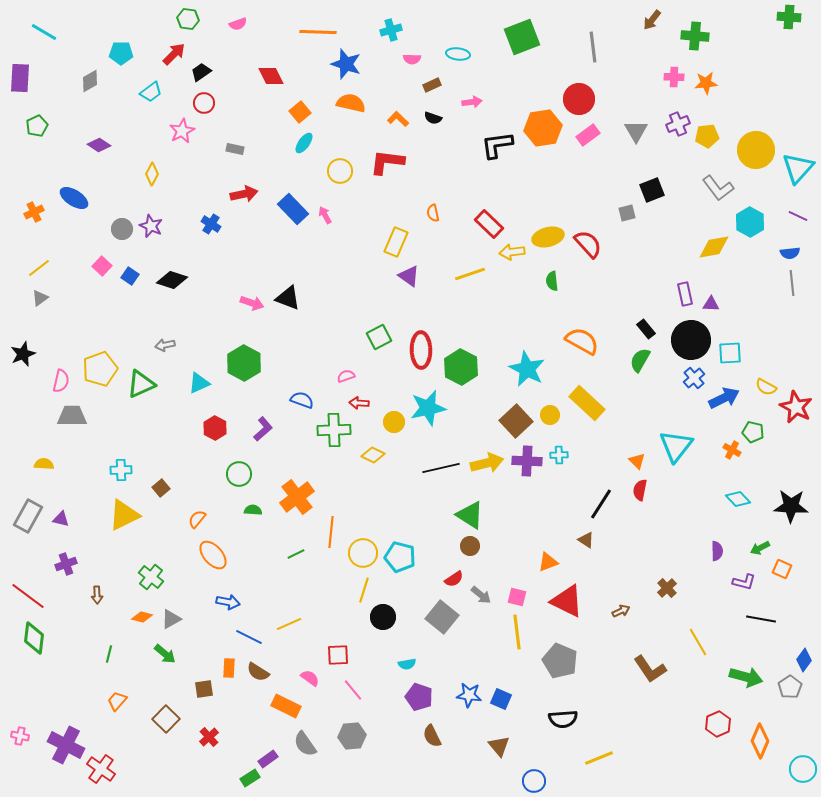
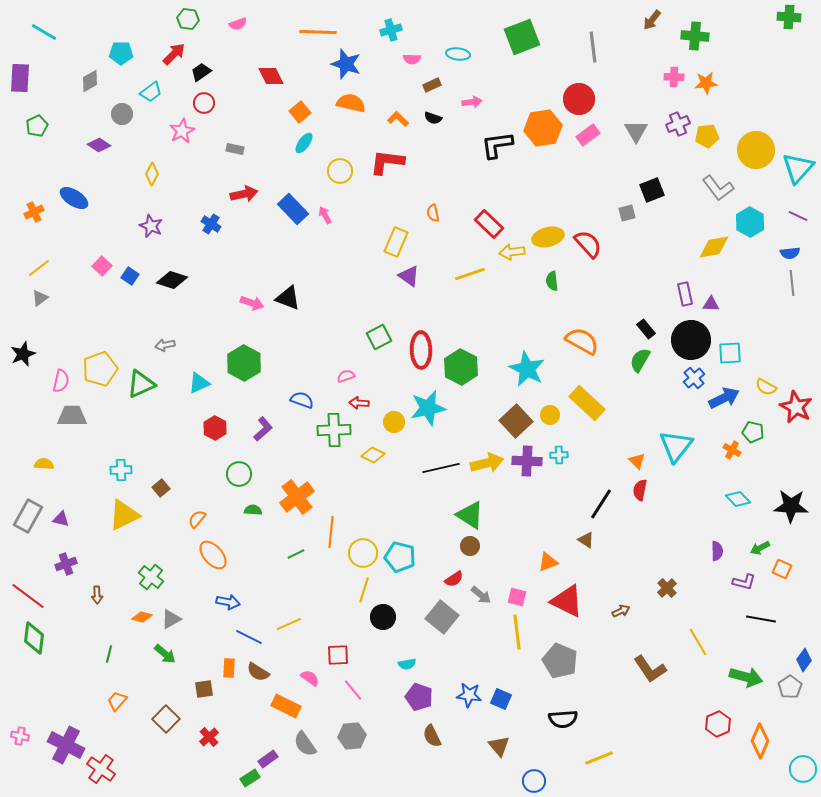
gray circle at (122, 229): moved 115 px up
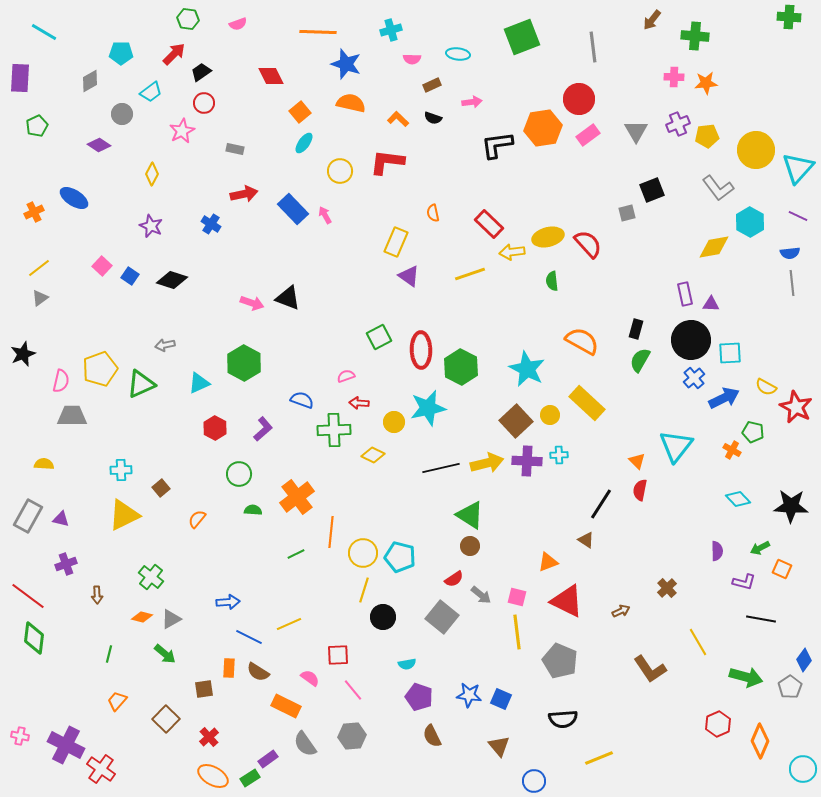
black rectangle at (646, 329): moved 10 px left; rotated 54 degrees clockwise
orange ellipse at (213, 555): moved 221 px down; rotated 20 degrees counterclockwise
blue arrow at (228, 602): rotated 15 degrees counterclockwise
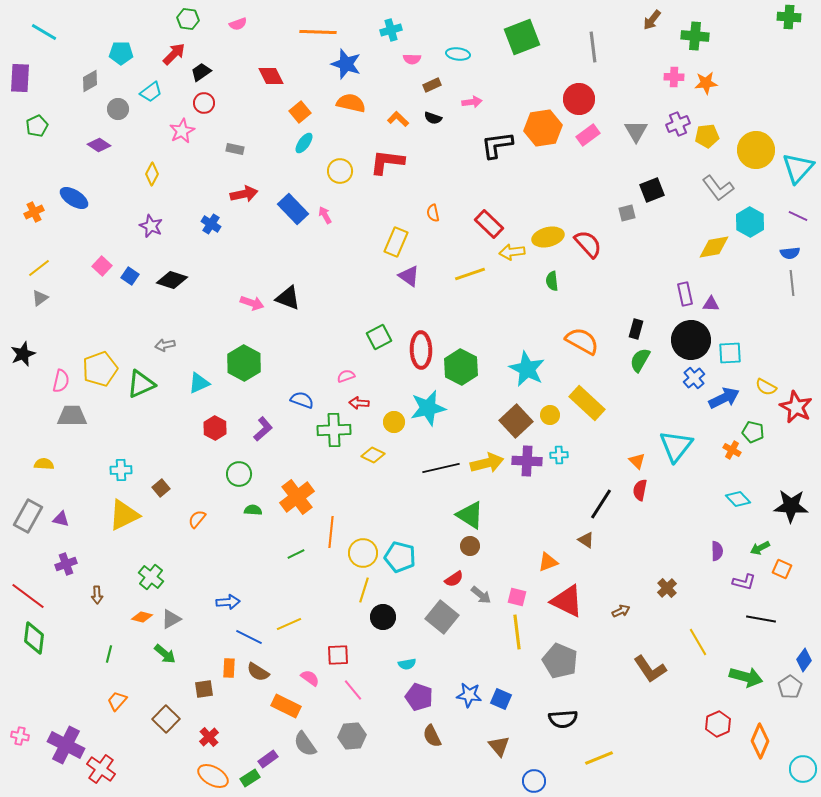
gray circle at (122, 114): moved 4 px left, 5 px up
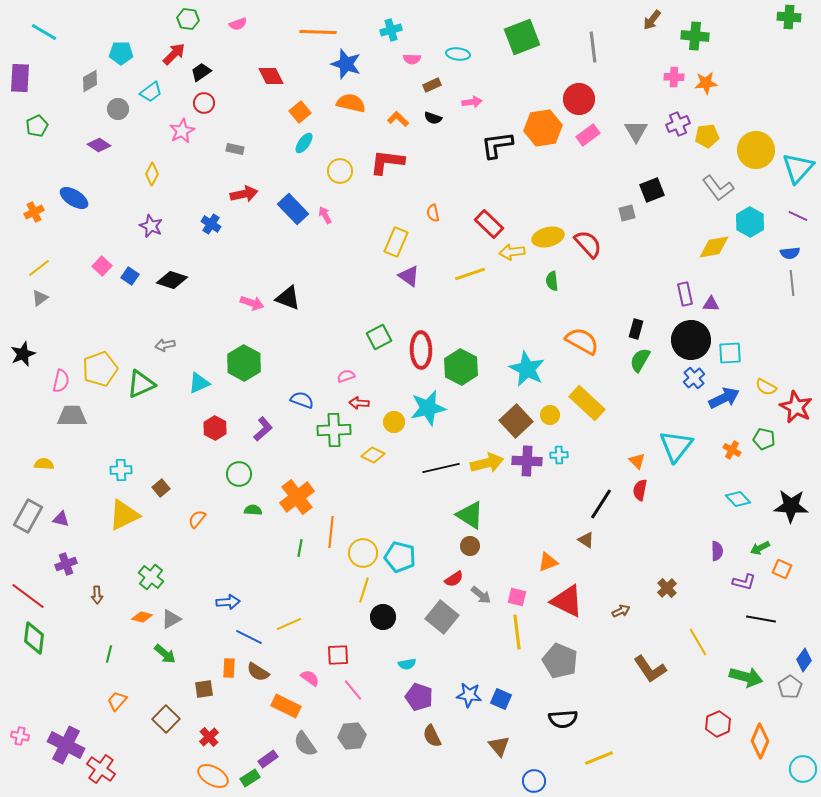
green pentagon at (753, 432): moved 11 px right, 7 px down
green line at (296, 554): moved 4 px right, 6 px up; rotated 54 degrees counterclockwise
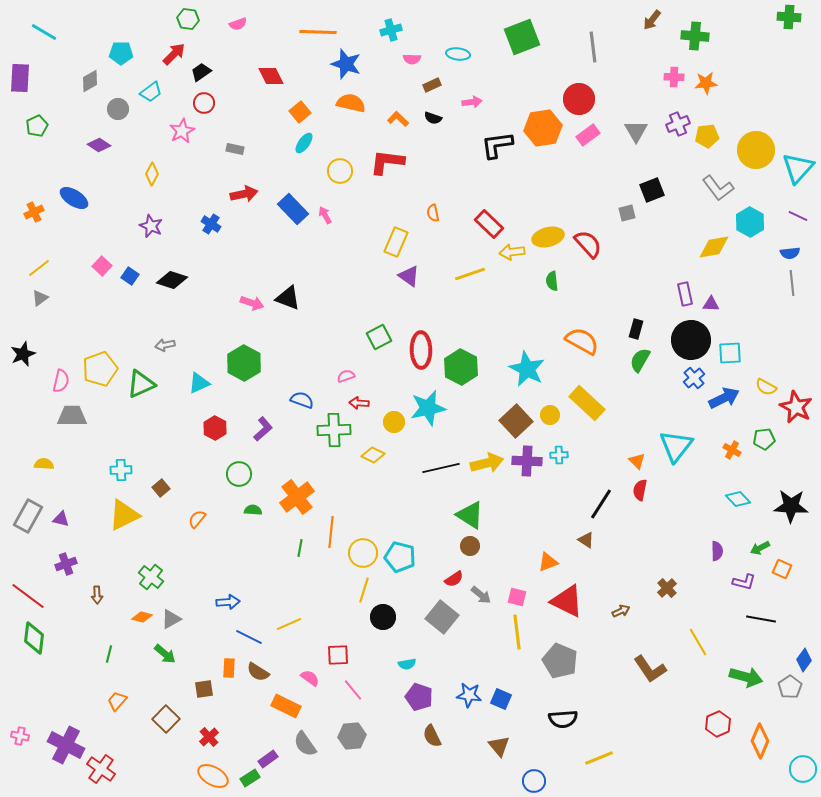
green pentagon at (764, 439): rotated 20 degrees counterclockwise
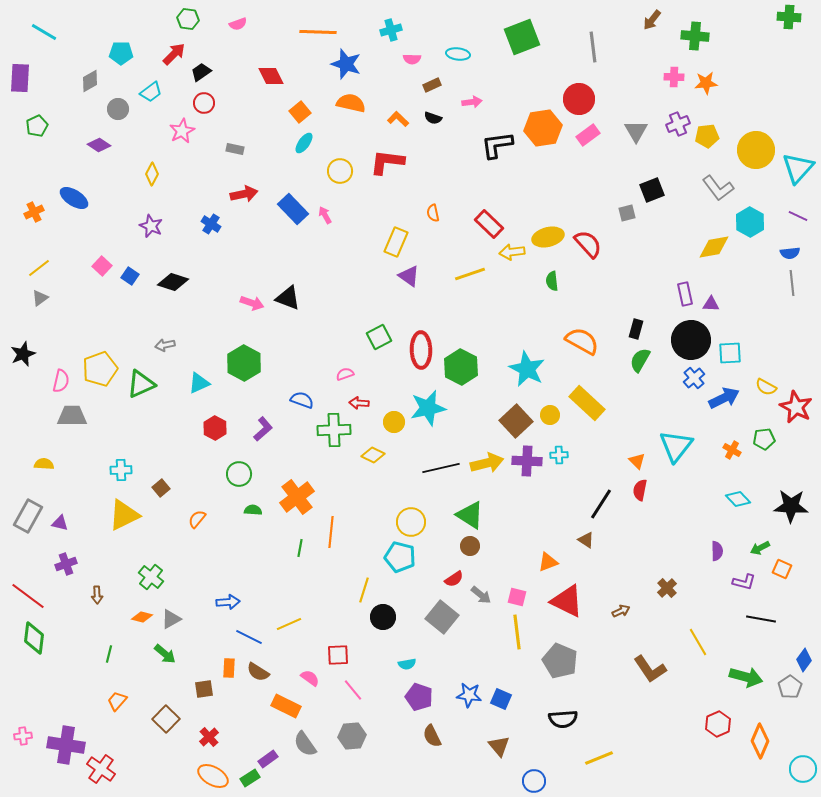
black diamond at (172, 280): moved 1 px right, 2 px down
pink semicircle at (346, 376): moved 1 px left, 2 px up
purple triangle at (61, 519): moved 1 px left, 4 px down
yellow circle at (363, 553): moved 48 px right, 31 px up
pink cross at (20, 736): moved 3 px right; rotated 18 degrees counterclockwise
purple cross at (66, 745): rotated 18 degrees counterclockwise
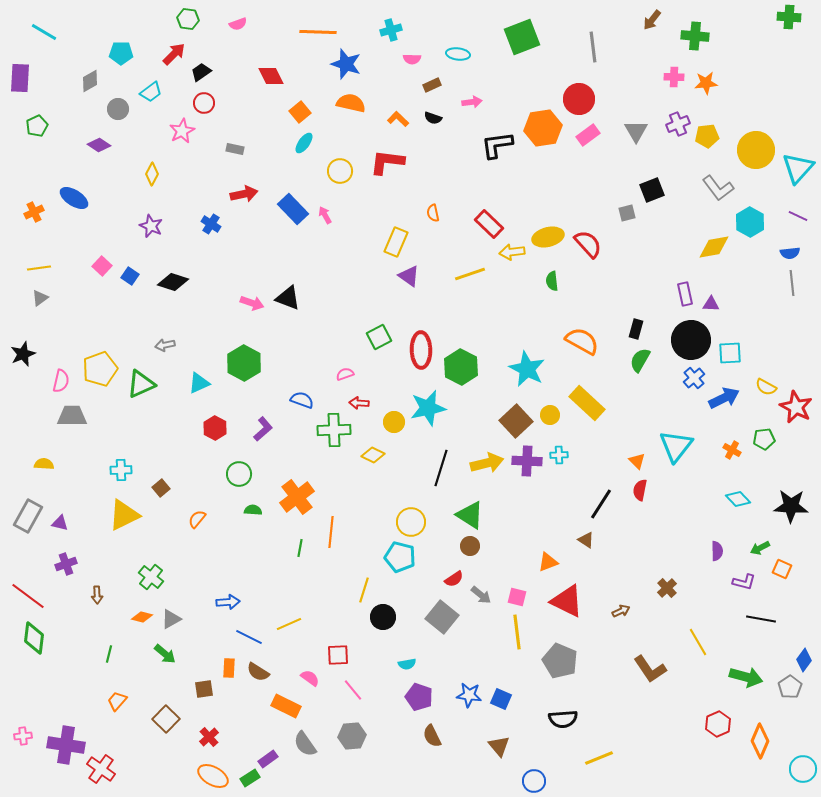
yellow line at (39, 268): rotated 30 degrees clockwise
black line at (441, 468): rotated 60 degrees counterclockwise
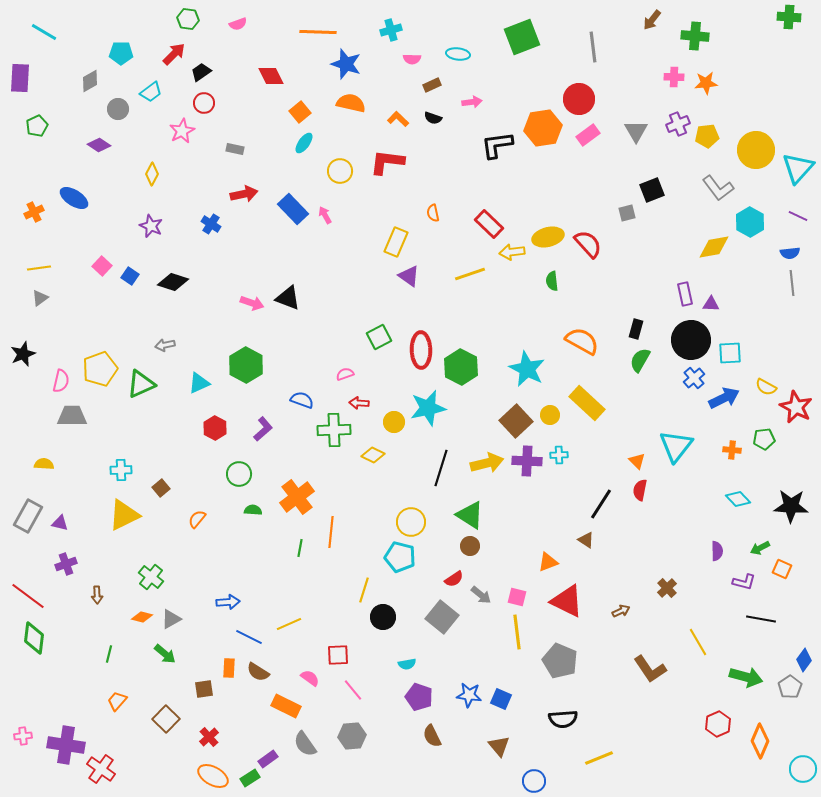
green hexagon at (244, 363): moved 2 px right, 2 px down
orange cross at (732, 450): rotated 24 degrees counterclockwise
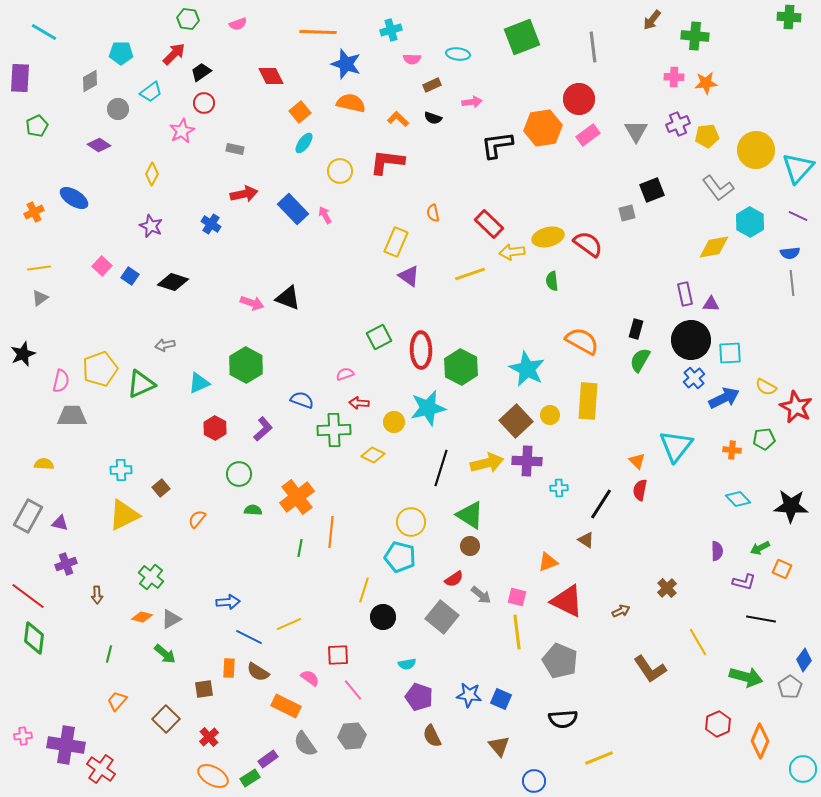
red semicircle at (588, 244): rotated 12 degrees counterclockwise
yellow rectangle at (587, 403): moved 1 px right, 2 px up; rotated 51 degrees clockwise
cyan cross at (559, 455): moved 33 px down
